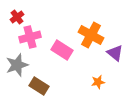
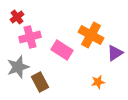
purple triangle: rotated 48 degrees clockwise
gray star: moved 1 px right, 2 px down
brown rectangle: moved 1 px right, 4 px up; rotated 30 degrees clockwise
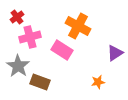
orange cross: moved 13 px left, 9 px up
gray star: moved 1 px up; rotated 20 degrees counterclockwise
brown rectangle: rotated 42 degrees counterclockwise
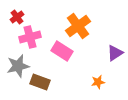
orange cross: rotated 25 degrees clockwise
pink rectangle: moved 1 px down
gray star: rotated 25 degrees clockwise
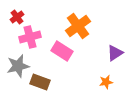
orange star: moved 8 px right
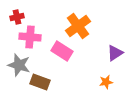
red cross: rotated 24 degrees clockwise
pink cross: rotated 20 degrees clockwise
gray star: moved 1 px right, 1 px up; rotated 30 degrees clockwise
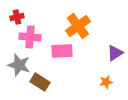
pink rectangle: rotated 35 degrees counterclockwise
brown rectangle: rotated 12 degrees clockwise
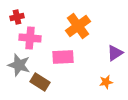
pink cross: moved 1 px down
pink rectangle: moved 1 px right, 6 px down
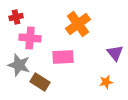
red cross: moved 1 px left
orange cross: moved 2 px up
purple triangle: rotated 36 degrees counterclockwise
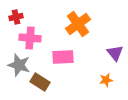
orange star: moved 2 px up
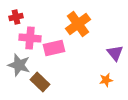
pink rectangle: moved 9 px left, 9 px up; rotated 10 degrees counterclockwise
brown rectangle: rotated 12 degrees clockwise
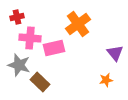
red cross: moved 1 px right
